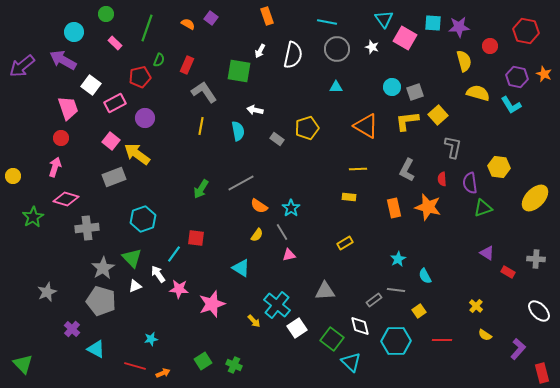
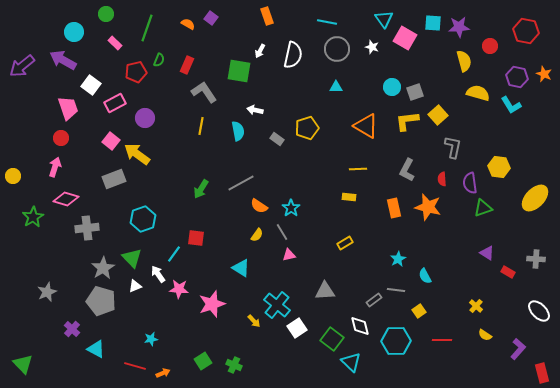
red pentagon at (140, 77): moved 4 px left, 5 px up
gray rectangle at (114, 177): moved 2 px down
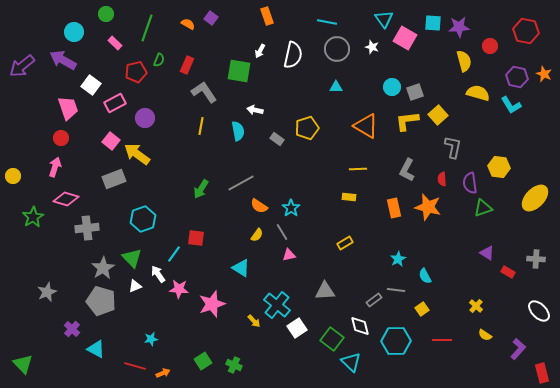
yellow square at (419, 311): moved 3 px right, 2 px up
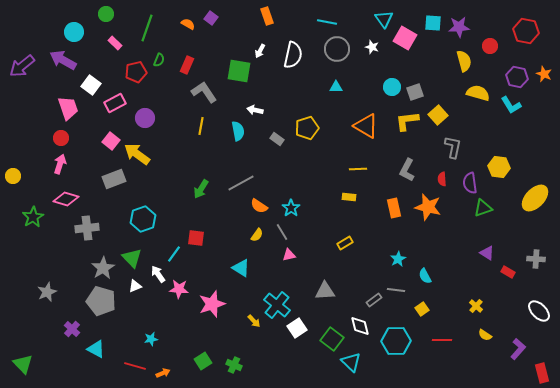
pink arrow at (55, 167): moved 5 px right, 3 px up
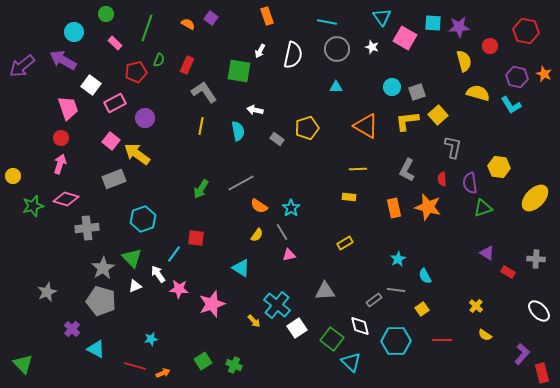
cyan triangle at (384, 19): moved 2 px left, 2 px up
gray square at (415, 92): moved 2 px right
green star at (33, 217): moved 11 px up; rotated 15 degrees clockwise
purple L-shape at (518, 349): moved 4 px right, 5 px down
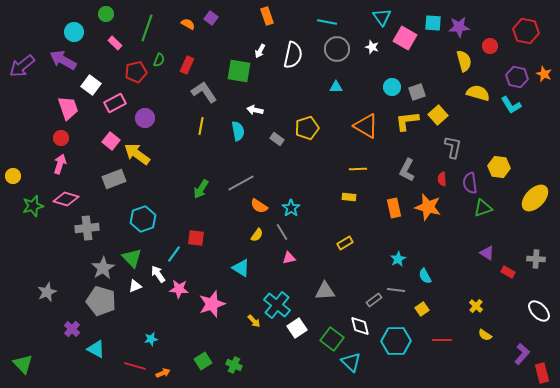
pink triangle at (289, 255): moved 3 px down
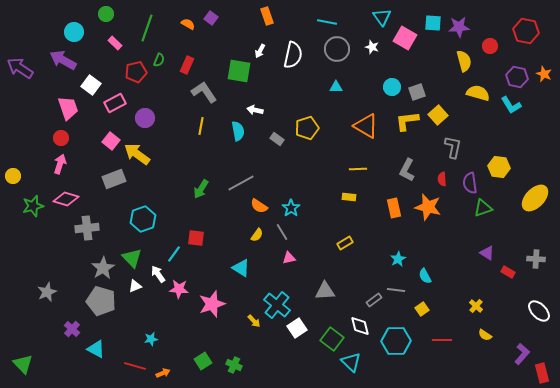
purple arrow at (22, 66): moved 2 px left, 2 px down; rotated 72 degrees clockwise
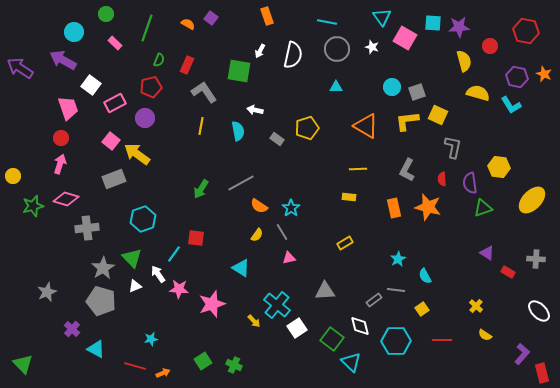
red pentagon at (136, 72): moved 15 px right, 15 px down
yellow square at (438, 115): rotated 24 degrees counterclockwise
yellow ellipse at (535, 198): moved 3 px left, 2 px down
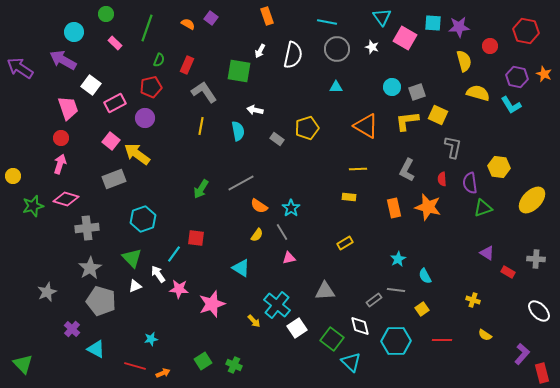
gray star at (103, 268): moved 13 px left
yellow cross at (476, 306): moved 3 px left, 6 px up; rotated 24 degrees counterclockwise
